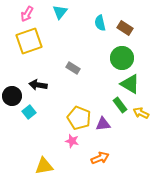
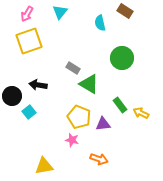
brown rectangle: moved 17 px up
green triangle: moved 41 px left
yellow pentagon: moved 1 px up
pink star: moved 1 px up
orange arrow: moved 1 px left, 1 px down; rotated 42 degrees clockwise
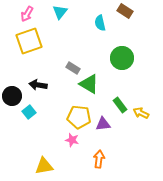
yellow pentagon: rotated 15 degrees counterclockwise
orange arrow: rotated 102 degrees counterclockwise
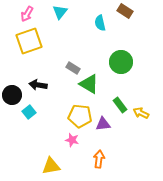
green circle: moved 1 px left, 4 px down
black circle: moved 1 px up
yellow pentagon: moved 1 px right, 1 px up
yellow triangle: moved 7 px right
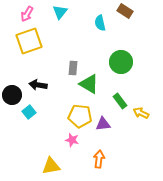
gray rectangle: rotated 64 degrees clockwise
green rectangle: moved 4 px up
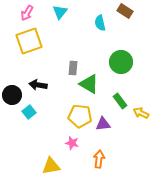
pink arrow: moved 1 px up
pink star: moved 3 px down
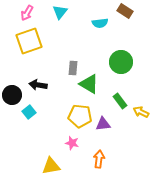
cyan semicircle: rotated 84 degrees counterclockwise
yellow arrow: moved 1 px up
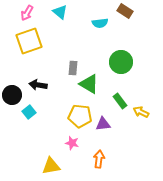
cyan triangle: rotated 28 degrees counterclockwise
